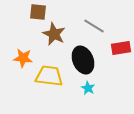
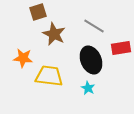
brown square: rotated 24 degrees counterclockwise
black ellipse: moved 8 px right
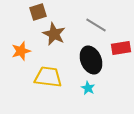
gray line: moved 2 px right, 1 px up
orange star: moved 2 px left, 7 px up; rotated 24 degrees counterclockwise
yellow trapezoid: moved 1 px left, 1 px down
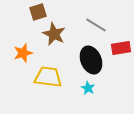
orange star: moved 2 px right, 2 px down
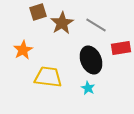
brown star: moved 8 px right, 11 px up; rotated 15 degrees clockwise
orange star: moved 3 px up; rotated 12 degrees counterclockwise
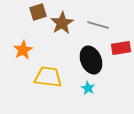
gray line: moved 2 px right; rotated 15 degrees counterclockwise
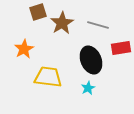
orange star: moved 1 px right, 1 px up
cyan star: rotated 16 degrees clockwise
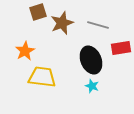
brown star: rotated 10 degrees clockwise
orange star: moved 1 px right, 2 px down
yellow trapezoid: moved 6 px left
cyan star: moved 4 px right, 2 px up; rotated 24 degrees counterclockwise
